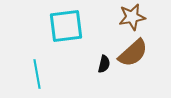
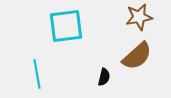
brown star: moved 7 px right
brown semicircle: moved 4 px right, 3 px down
black semicircle: moved 13 px down
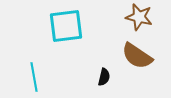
brown star: rotated 24 degrees clockwise
brown semicircle: rotated 76 degrees clockwise
cyan line: moved 3 px left, 3 px down
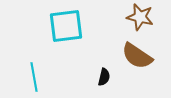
brown star: moved 1 px right
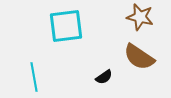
brown semicircle: moved 2 px right, 1 px down
black semicircle: rotated 42 degrees clockwise
